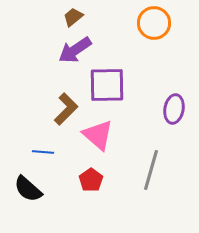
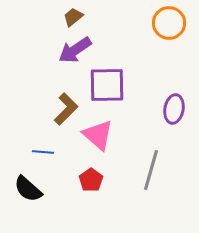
orange circle: moved 15 px right
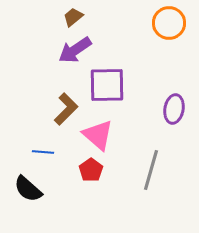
red pentagon: moved 10 px up
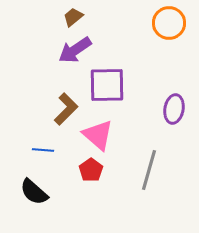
blue line: moved 2 px up
gray line: moved 2 px left
black semicircle: moved 6 px right, 3 px down
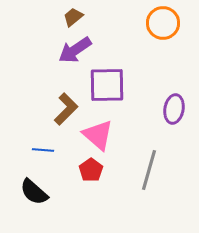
orange circle: moved 6 px left
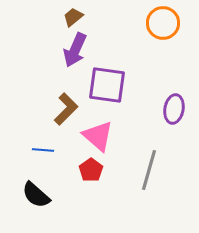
purple arrow: rotated 32 degrees counterclockwise
purple square: rotated 9 degrees clockwise
pink triangle: moved 1 px down
black semicircle: moved 2 px right, 3 px down
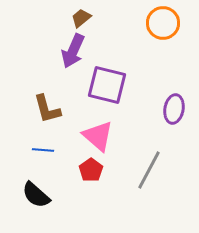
brown trapezoid: moved 8 px right, 1 px down
purple arrow: moved 2 px left, 1 px down
purple square: rotated 6 degrees clockwise
brown L-shape: moved 19 px left; rotated 120 degrees clockwise
gray line: rotated 12 degrees clockwise
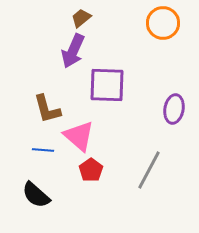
purple square: rotated 12 degrees counterclockwise
pink triangle: moved 19 px left
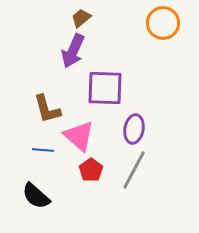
purple square: moved 2 px left, 3 px down
purple ellipse: moved 40 px left, 20 px down
gray line: moved 15 px left
black semicircle: moved 1 px down
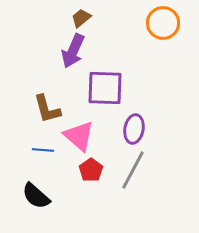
gray line: moved 1 px left
